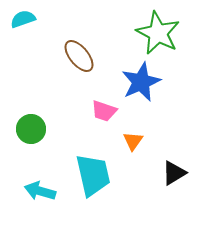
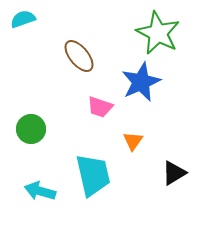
pink trapezoid: moved 4 px left, 4 px up
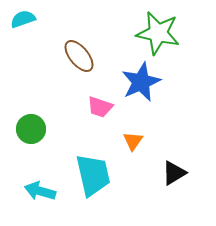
green star: rotated 15 degrees counterclockwise
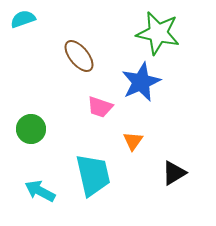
cyan arrow: rotated 12 degrees clockwise
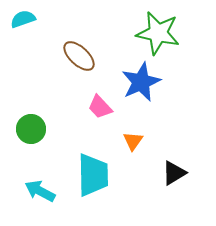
brown ellipse: rotated 8 degrees counterclockwise
pink trapezoid: rotated 28 degrees clockwise
cyan trapezoid: rotated 12 degrees clockwise
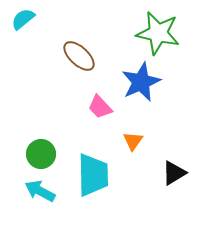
cyan semicircle: rotated 20 degrees counterclockwise
green circle: moved 10 px right, 25 px down
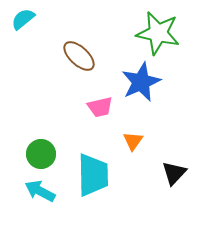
pink trapezoid: rotated 60 degrees counterclockwise
black triangle: rotated 16 degrees counterclockwise
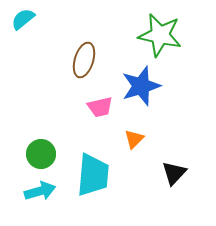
green star: moved 2 px right, 2 px down
brown ellipse: moved 5 px right, 4 px down; rotated 64 degrees clockwise
blue star: moved 4 px down; rotated 6 degrees clockwise
orange triangle: moved 1 px right, 2 px up; rotated 10 degrees clockwise
cyan trapezoid: rotated 6 degrees clockwise
cyan arrow: rotated 136 degrees clockwise
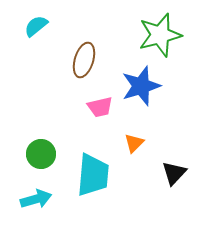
cyan semicircle: moved 13 px right, 7 px down
green star: rotated 27 degrees counterclockwise
orange triangle: moved 4 px down
cyan arrow: moved 4 px left, 8 px down
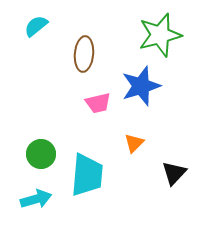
brown ellipse: moved 6 px up; rotated 12 degrees counterclockwise
pink trapezoid: moved 2 px left, 4 px up
cyan trapezoid: moved 6 px left
